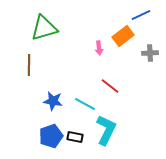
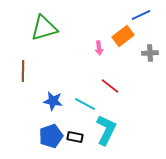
brown line: moved 6 px left, 6 px down
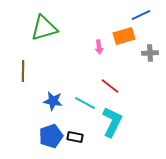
orange rectangle: moved 1 px right; rotated 20 degrees clockwise
pink arrow: moved 1 px up
cyan line: moved 1 px up
cyan L-shape: moved 6 px right, 8 px up
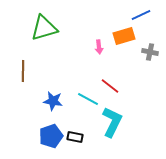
gray cross: moved 1 px up; rotated 14 degrees clockwise
cyan line: moved 3 px right, 4 px up
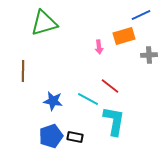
green triangle: moved 5 px up
gray cross: moved 1 px left, 3 px down; rotated 14 degrees counterclockwise
cyan L-shape: moved 2 px right, 1 px up; rotated 16 degrees counterclockwise
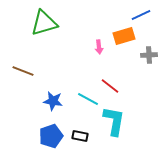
brown line: rotated 70 degrees counterclockwise
black rectangle: moved 5 px right, 1 px up
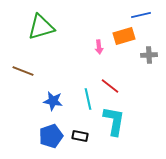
blue line: rotated 12 degrees clockwise
green triangle: moved 3 px left, 4 px down
cyan line: rotated 50 degrees clockwise
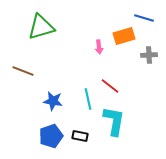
blue line: moved 3 px right, 3 px down; rotated 30 degrees clockwise
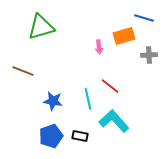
cyan L-shape: rotated 52 degrees counterclockwise
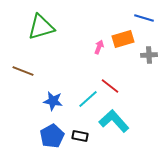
orange rectangle: moved 1 px left, 3 px down
pink arrow: rotated 152 degrees counterclockwise
cyan line: rotated 60 degrees clockwise
blue pentagon: moved 1 px right; rotated 10 degrees counterclockwise
